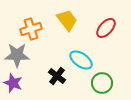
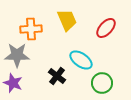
yellow trapezoid: rotated 15 degrees clockwise
orange cross: rotated 15 degrees clockwise
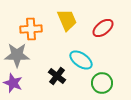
red ellipse: moved 3 px left; rotated 10 degrees clockwise
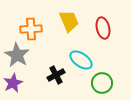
yellow trapezoid: moved 2 px right, 1 px down
red ellipse: rotated 65 degrees counterclockwise
gray star: rotated 30 degrees clockwise
black cross: moved 1 px left, 1 px up; rotated 24 degrees clockwise
purple star: rotated 24 degrees clockwise
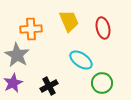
black cross: moved 7 px left, 11 px down
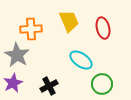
green circle: moved 1 px down
